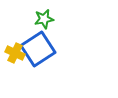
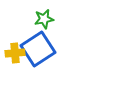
yellow cross: rotated 30 degrees counterclockwise
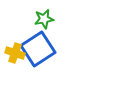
yellow cross: rotated 24 degrees clockwise
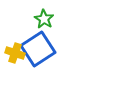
green star: rotated 30 degrees counterclockwise
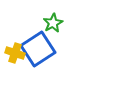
green star: moved 9 px right, 4 px down; rotated 12 degrees clockwise
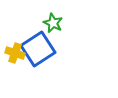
green star: rotated 18 degrees counterclockwise
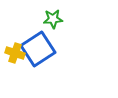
green star: moved 4 px up; rotated 30 degrees counterclockwise
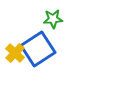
yellow cross: rotated 24 degrees clockwise
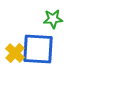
blue square: rotated 36 degrees clockwise
